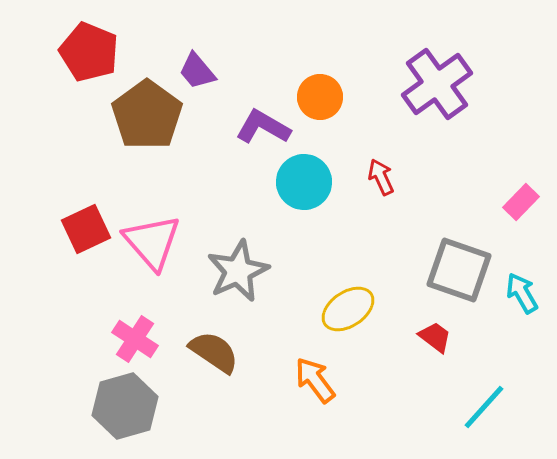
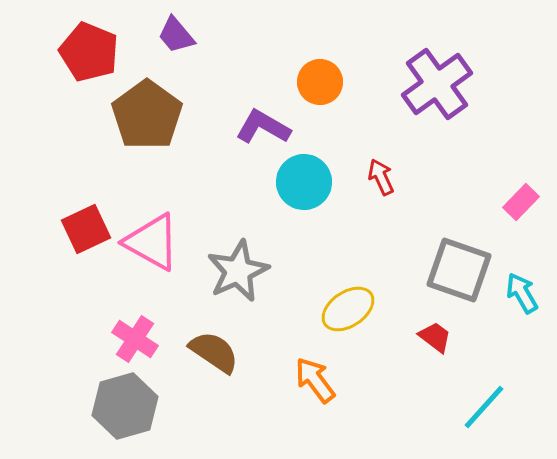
purple trapezoid: moved 21 px left, 36 px up
orange circle: moved 15 px up
pink triangle: rotated 20 degrees counterclockwise
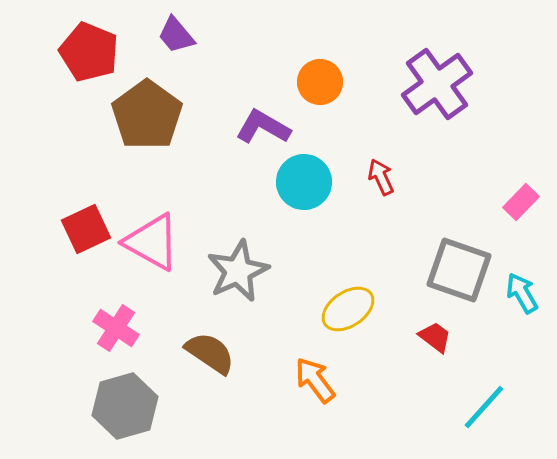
pink cross: moved 19 px left, 11 px up
brown semicircle: moved 4 px left, 1 px down
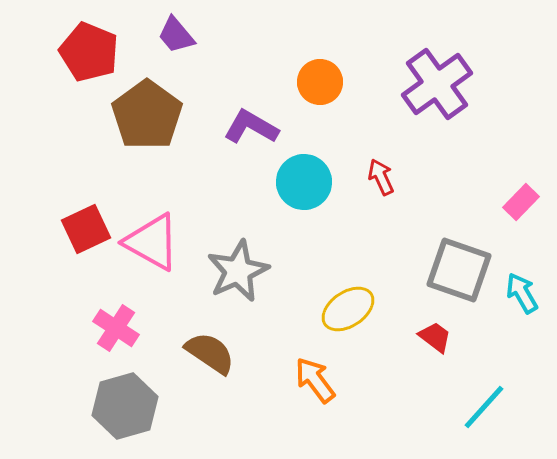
purple L-shape: moved 12 px left
